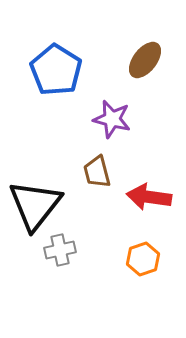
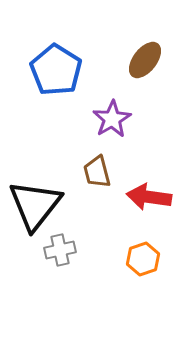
purple star: rotated 27 degrees clockwise
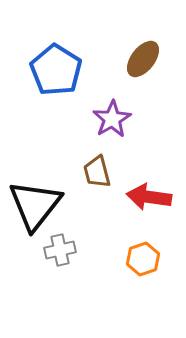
brown ellipse: moved 2 px left, 1 px up
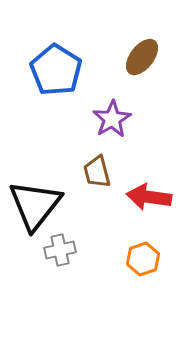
brown ellipse: moved 1 px left, 2 px up
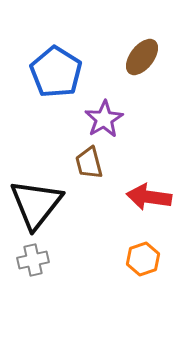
blue pentagon: moved 2 px down
purple star: moved 8 px left
brown trapezoid: moved 8 px left, 9 px up
black triangle: moved 1 px right, 1 px up
gray cross: moved 27 px left, 10 px down
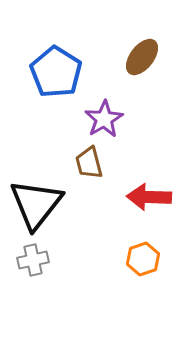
red arrow: rotated 6 degrees counterclockwise
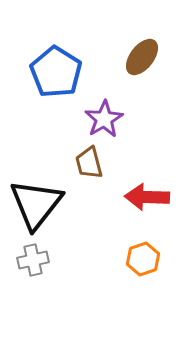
red arrow: moved 2 px left
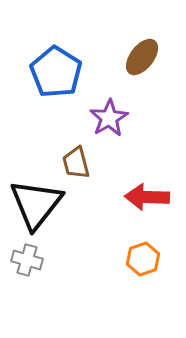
purple star: moved 5 px right, 1 px up
brown trapezoid: moved 13 px left
gray cross: moved 6 px left; rotated 28 degrees clockwise
